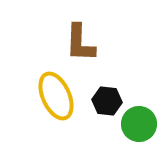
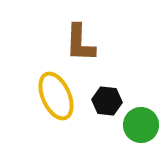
green circle: moved 2 px right, 1 px down
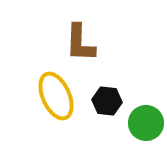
green circle: moved 5 px right, 2 px up
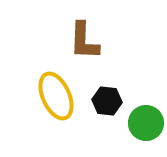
brown L-shape: moved 4 px right, 2 px up
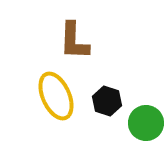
brown L-shape: moved 10 px left
black hexagon: rotated 12 degrees clockwise
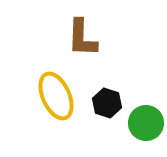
brown L-shape: moved 8 px right, 3 px up
black hexagon: moved 2 px down
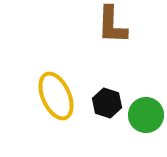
brown L-shape: moved 30 px right, 13 px up
green circle: moved 8 px up
